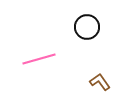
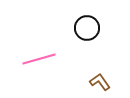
black circle: moved 1 px down
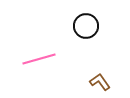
black circle: moved 1 px left, 2 px up
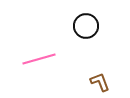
brown L-shape: rotated 15 degrees clockwise
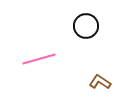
brown L-shape: rotated 35 degrees counterclockwise
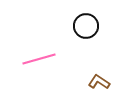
brown L-shape: moved 1 px left
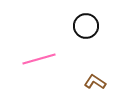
brown L-shape: moved 4 px left
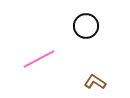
pink line: rotated 12 degrees counterclockwise
